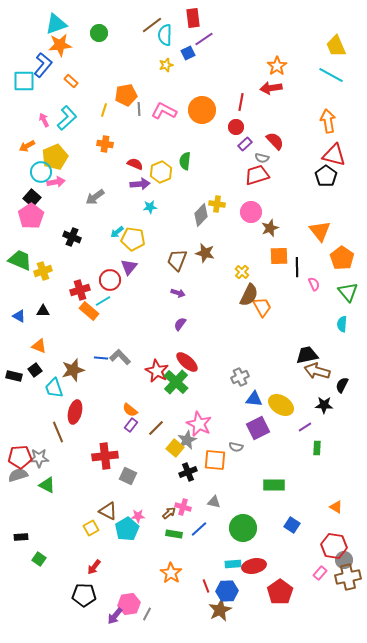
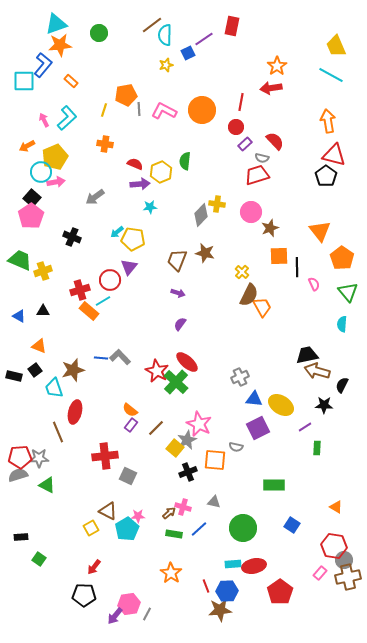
red rectangle at (193, 18): moved 39 px right, 8 px down; rotated 18 degrees clockwise
brown star at (220, 610): rotated 20 degrees clockwise
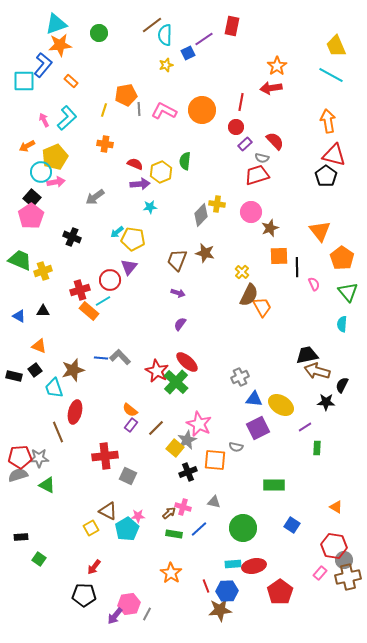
black star at (324, 405): moved 2 px right, 3 px up
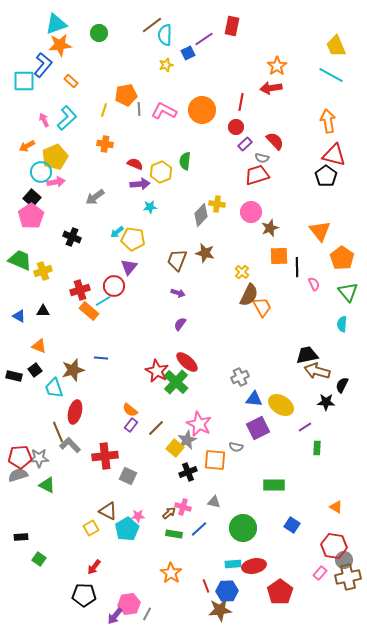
red circle at (110, 280): moved 4 px right, 6 px down
gray L-shape at (120, 357): moved 50 px left, 88 px down
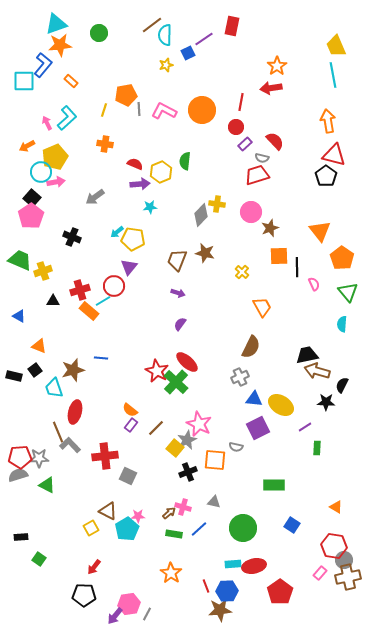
cyan line at (331, 75): moved 2 px right; rotated 50 degrees clockwise
pink arrow at (44, 120): moved 3 px right, 3 px down
brown semicircle at (249, 295): moved 2 px right, 52 px down
black triangle at (43, 311): moved 10 px right, 10 px up
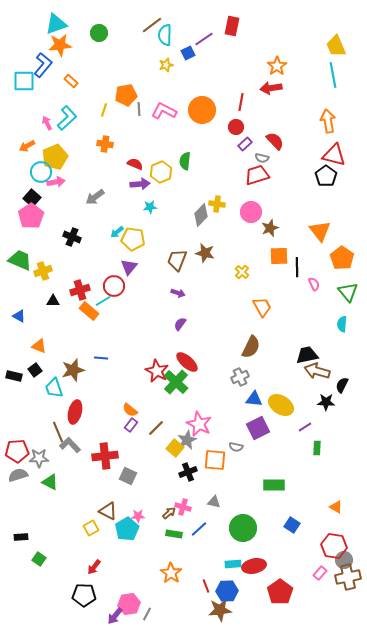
red pentagon at (20, 457): moved 3 px left, 6 px up
green triangle at (47, 485): moved 3 px right, 3 px up
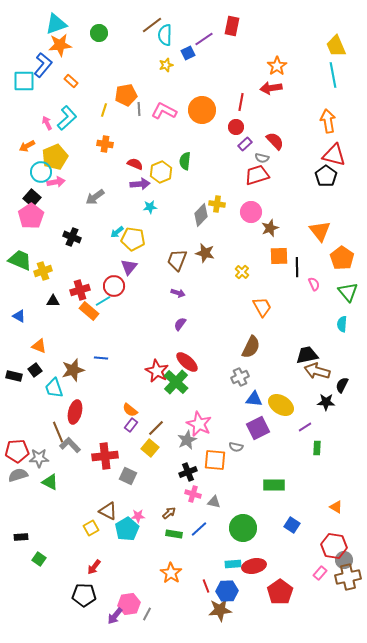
yellow square at (175, 448): moved 25 px left
pink cross at (183, 507): moved 10 px right, 13 px up
